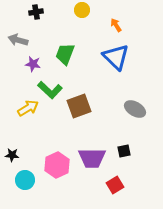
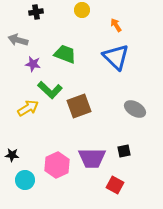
green trapezoid: rotated 90 degrees clockwise
red square: rotated 30 degrees counterclockwise
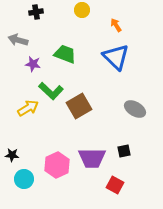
green L-shape: moved 1 px right, 1 px down
brown square: rotated 10 degrees counterclockwise
cyan circle: moved 1 px left, 1 px up
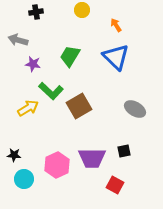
green trapezoid: moved 5 px right, 2 px down; rotated 80 degrees counterclockwise
black star: moved 2 px right
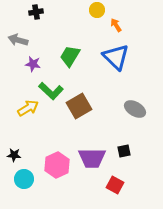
yellow circle: moved 15 px right
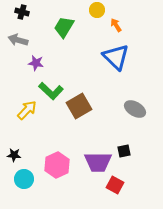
black cross: moved 14 px left; rotated 24 degrees clockwise
green trapezoid: moved 6 px left, 29 px up
purple star: moved 3 px right, 1 px up
yellow arrow: moved 1 px left, 2 px down; rotated 15 degrees counterclockwise
purple trapezoid: moved 6 px right, 4 px down
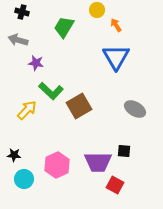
blue triangle: rotated 16 degrees clockwise
black square: rotated 16 degrees clockwise
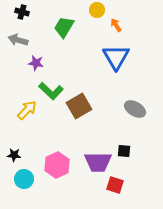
red square: rotated 12 degrees counterclockwise
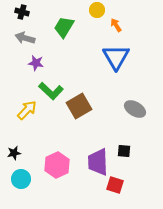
gray arrow: moved 7 px right, 2 px up
black star: moved 2 px up; rotated 16 degrees counterclockwise
purple trapezoid: rotated 88 degrees clockwise
cyan circle: moved 3 px left
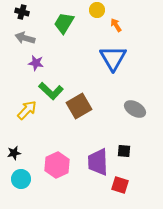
green trapezoid: moved 4 px up
blue triangle: moved 3 px left, 1 px down
red square: moved 5 px right
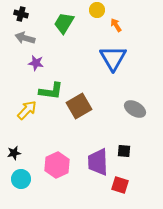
black cross: moved 1 px left, 2 px down
green L-shape: rotated 35 degrees counterclockwise
